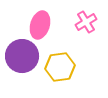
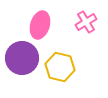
purple circle: moved 2 px down
yellow hexagon: rotated 20 degrees clockwise
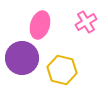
yellow hexagon: moved 2 px right, 3 px down
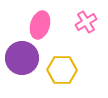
yellow hexagon: rotated 12 degrees counterclockwise
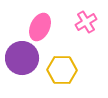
pink ellipse: moved 2 px down; rotated 8 degrees clockwise
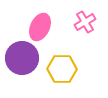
pink cross: moved 1 px left
yellow hexagon: moved 1 px up
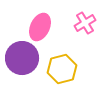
pink cross: moved 1 px down
yellow hexagon: rotated 16 degrees counterclockwise
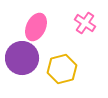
pink cross: rotated 25 degrees counterclockwise
pink ellipse: moved 4 px left
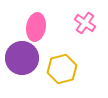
pink ellipse: rotated 16 degrees counterclockwise
